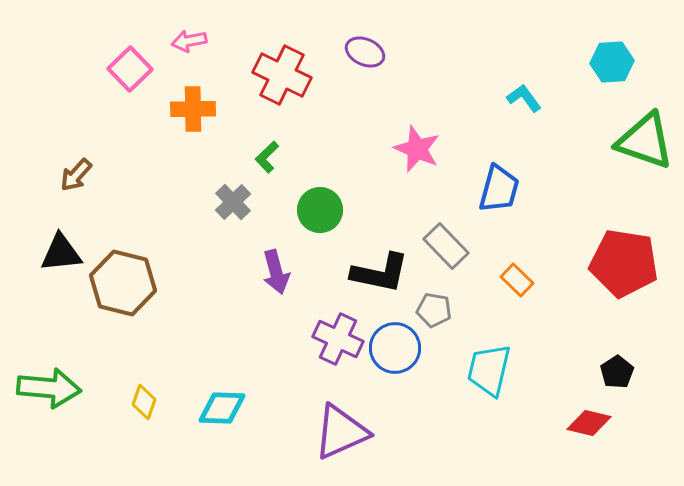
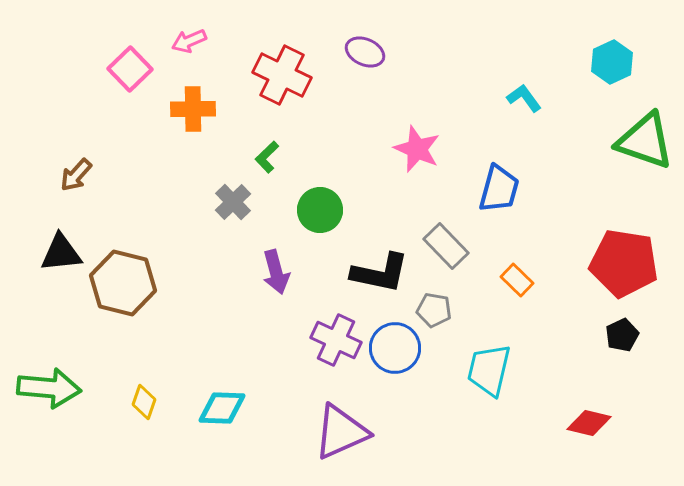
pink arrow: rotated 12 degrees counterclockwise
cyan hexagon: rotated 21 degrees counterclockwise
purple cross: moved 2 px left, 1 px down
black pentagon: moved 5 px right, 37 px up; rotated 8 degrees clockwise
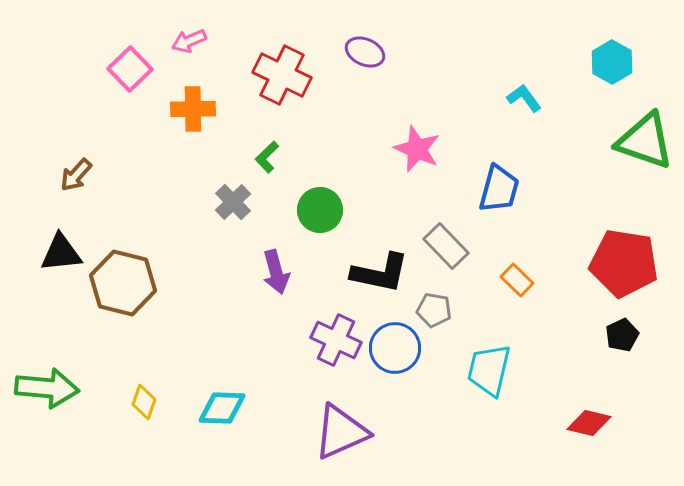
cyan hexagon: rotated 6 degrees counterclockwise
green arrow: moved 2 px left
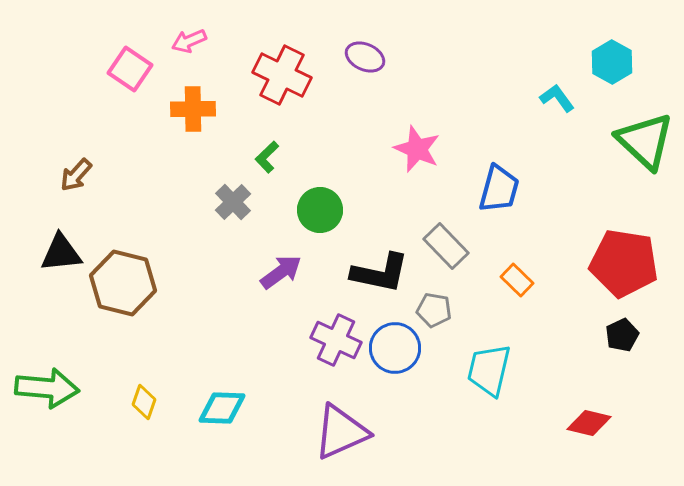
purple ellipse: moved 5 px down
pink square: rotated 12 degrees counterclockwise
cyan L-shape: moved 33 px right
green triangle: rotated 24 degrees clockwise
purple arrow: moved 5 px right; rotated 111 degrees counterclockwise
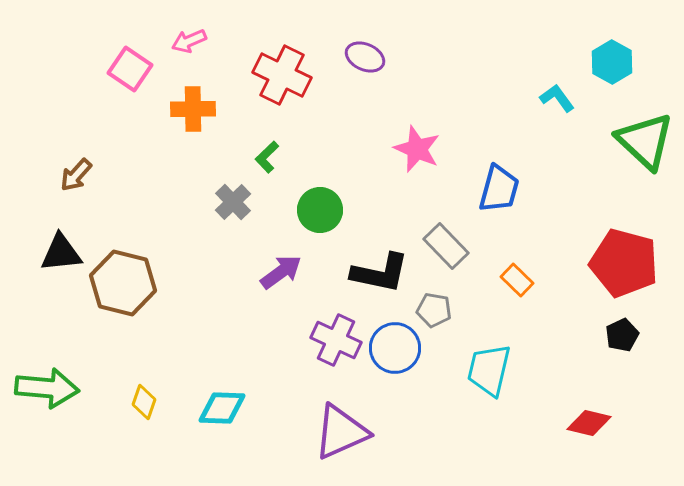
red pentagon: rotated 6 degrees clockwise
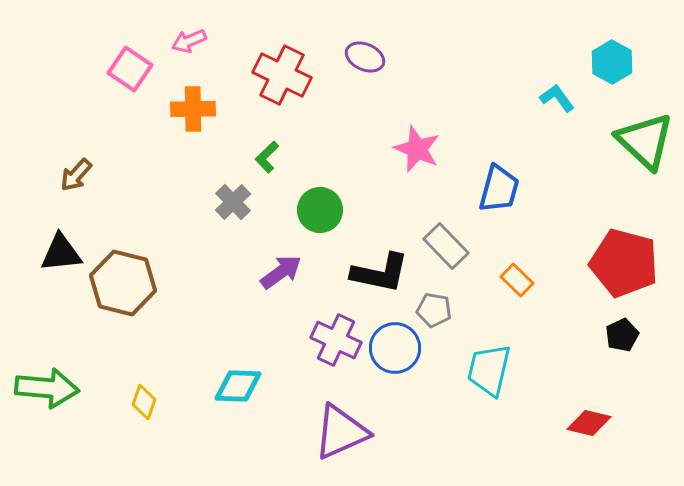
cyan diamond: moved 16 px right, 22 px up
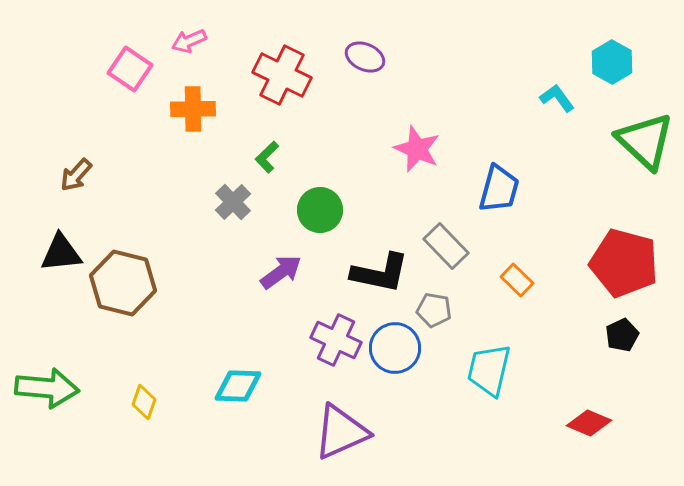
red diamond: rotated 9 degrees clockwise
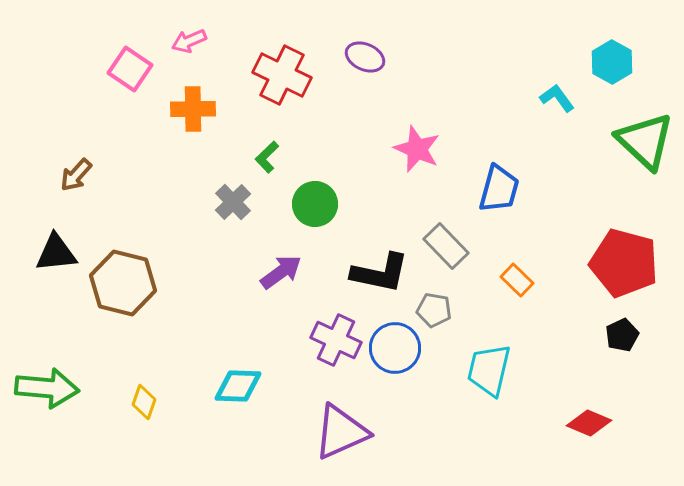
green circle: moved 5 px left, 6 px up
black triangle: moved 5 px left
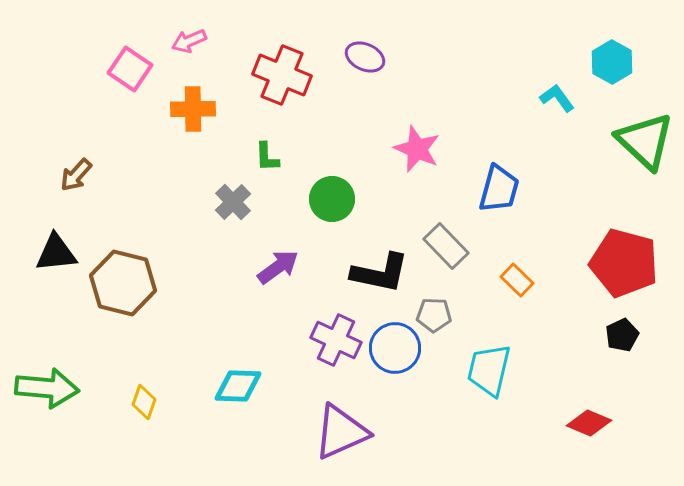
red cross: rotated 4 degrees counterclockwise
green L-shape: rotated 48 degrees counterclockwise
green circle: moved 17 px right, 5 px up
purple arrow: moved 3 px left, 5 px up
gray pentagon: moved 5 px down; rotated 8 degrees counterclockwise
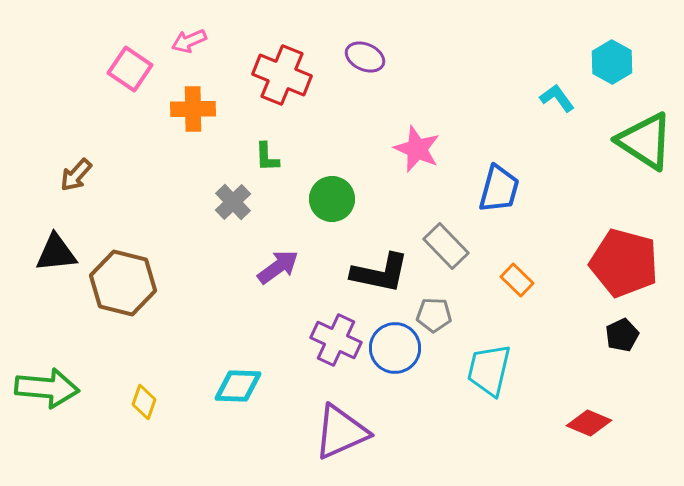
green triangle: rotated 10 degrees counterclockwise
